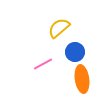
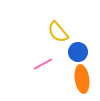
yellow semicircle: moved 1 px left, 4 px down; rotated 90 degrees counterclockwise
blue circle: moved 3 px right
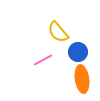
pink line: moved 4 px up
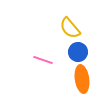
yellow semicircle: moved 12 px right, 4 px up
pink line: rotated 48 degrees clockwise
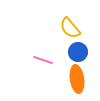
orange ellipse: moved 5 px left
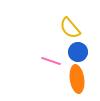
pink line: moved 8 px right, 1 px down
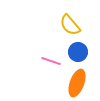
yellow semicircle: moved 3 px up
orange ellipse: moved 4 px down; rotated 28 degrees clockwise
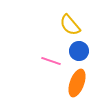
blue circle: moved 1 px right, 1 px up
